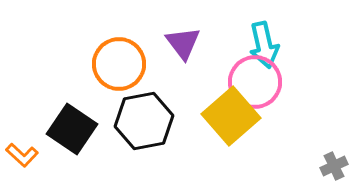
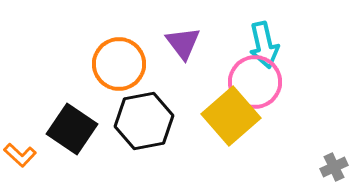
orange L-shape: moved 2 px left
gray cross: moved 1 px down
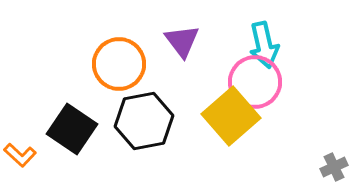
purple triangle: moved 1 px left, 2 px up
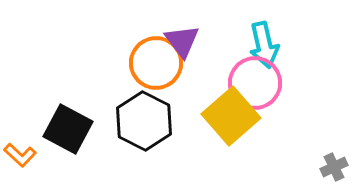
orange circle: moved 37 px right, 1 px up
pink circle: moved 1 px down
black hexagon: rotated 22 degrees counterclockwise
black square: moved 4 px left; rotated 6 degrees counterclockwise
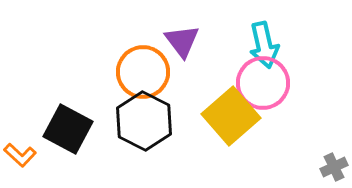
orange circle: moved 13 px left, 9 px down
pink circle: moved 8 px right
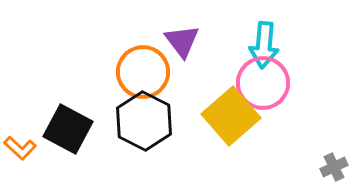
cyan arrow: rotated 18 degrees clockwise
orange L-shape: moved 7 px up
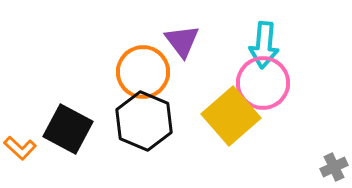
black hexagon: rotated 4 degrees counterclockwise
